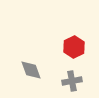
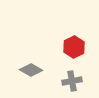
gray diamond: rotated 40 degrees counterclockwise
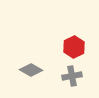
gray cross: moved 5 px up
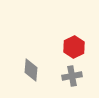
gray diamond: rotated 65 degrees clockwise
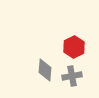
gray diamond: moved 14 px right
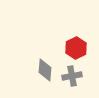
red hexagon: moved 2 px right, 1 px down
